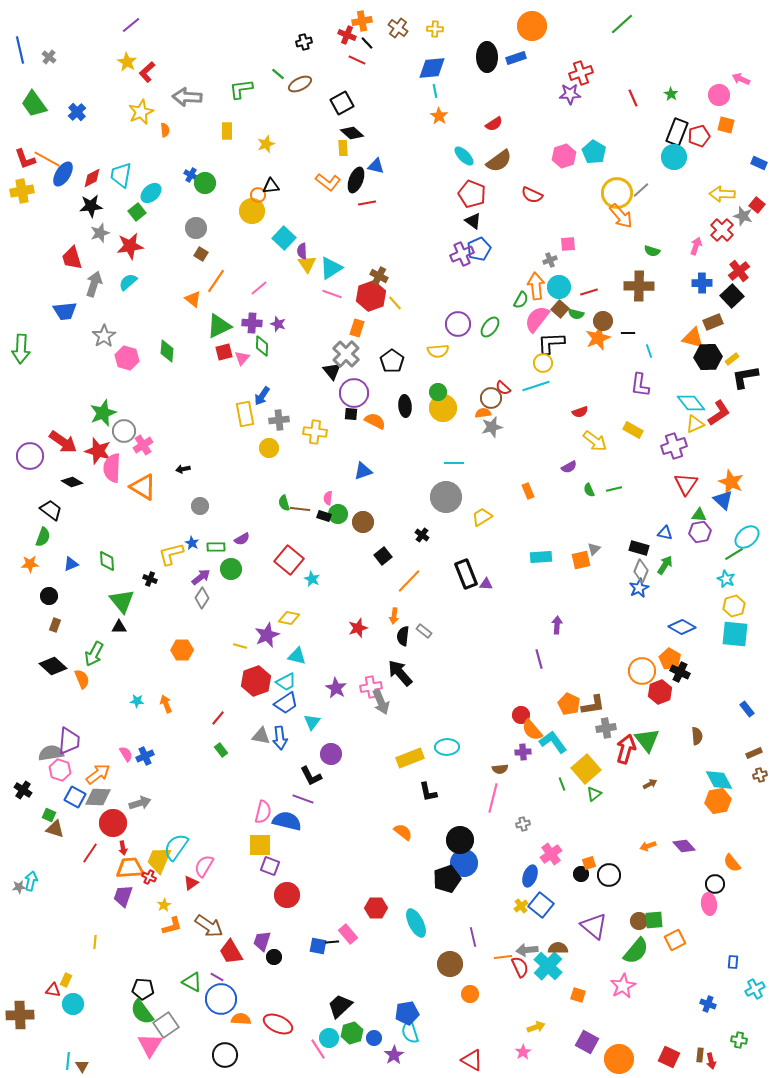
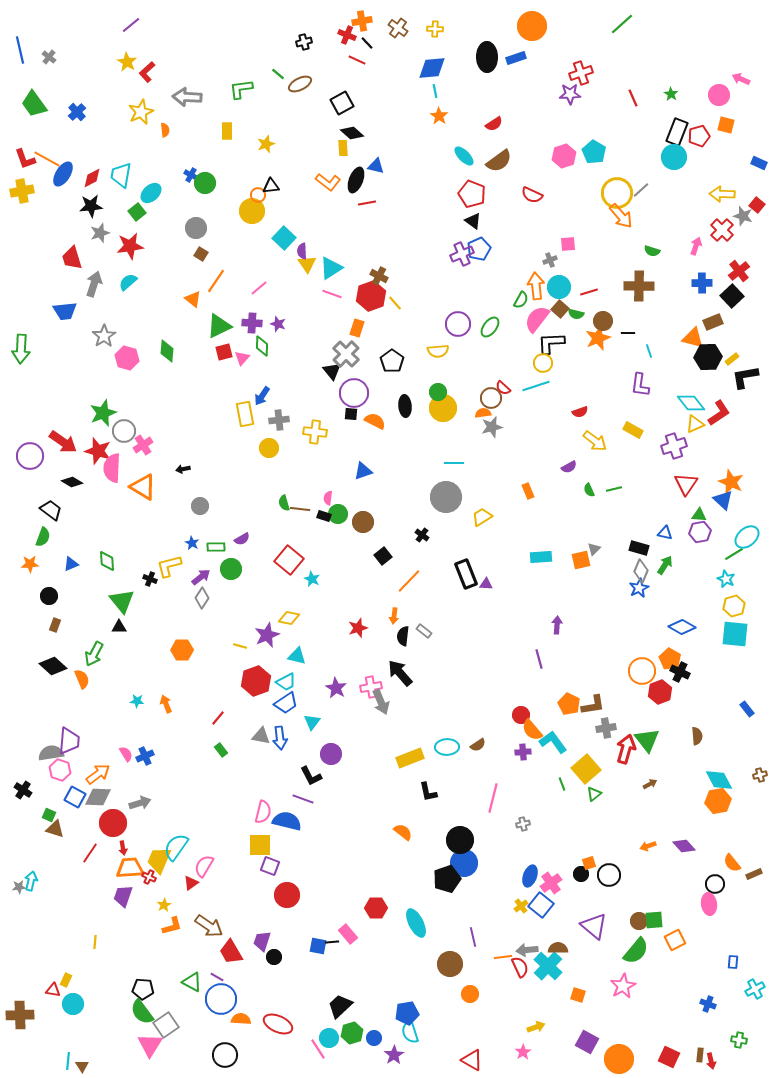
yellow L-shape at (171, 554): moved 2 px left, 12 px down
brown rectangle at (754, 753): moved 121 px down
brown semicircle at (500, 769): moved 22 px left, 24 px up; rotated 28 degrees counterclockwise
pink cross at (551, 854): moved 29 px down
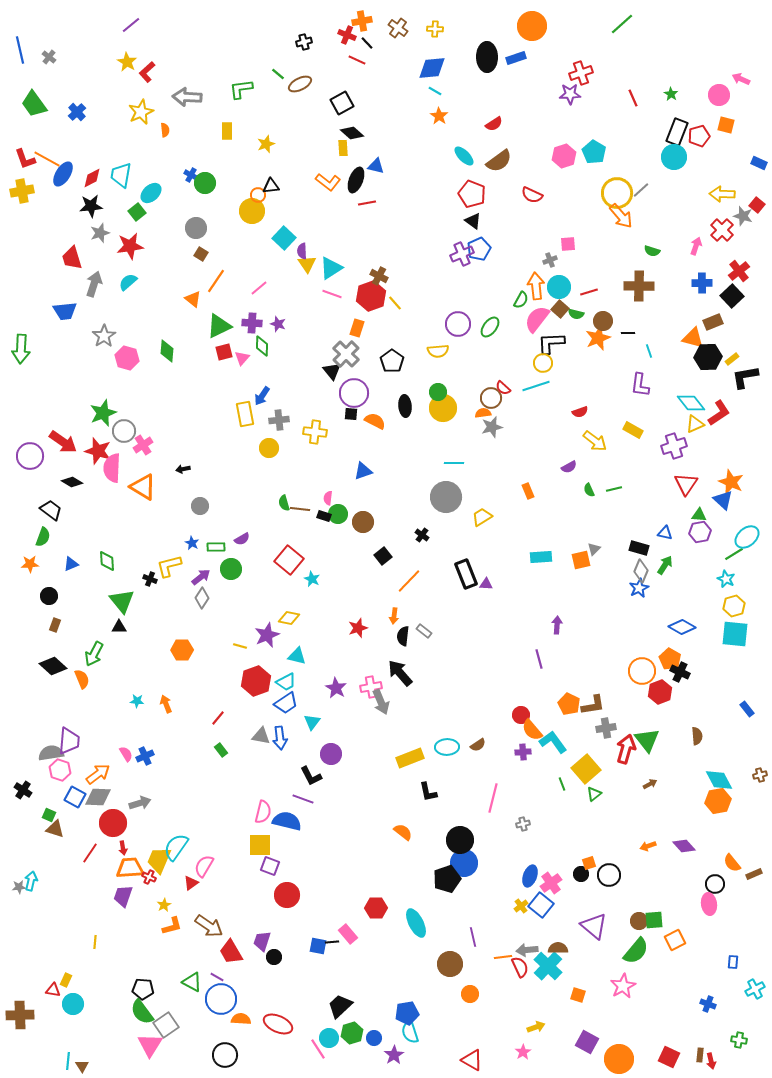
cyan line at (435, 91): rotated 48 degrees counterclockwise
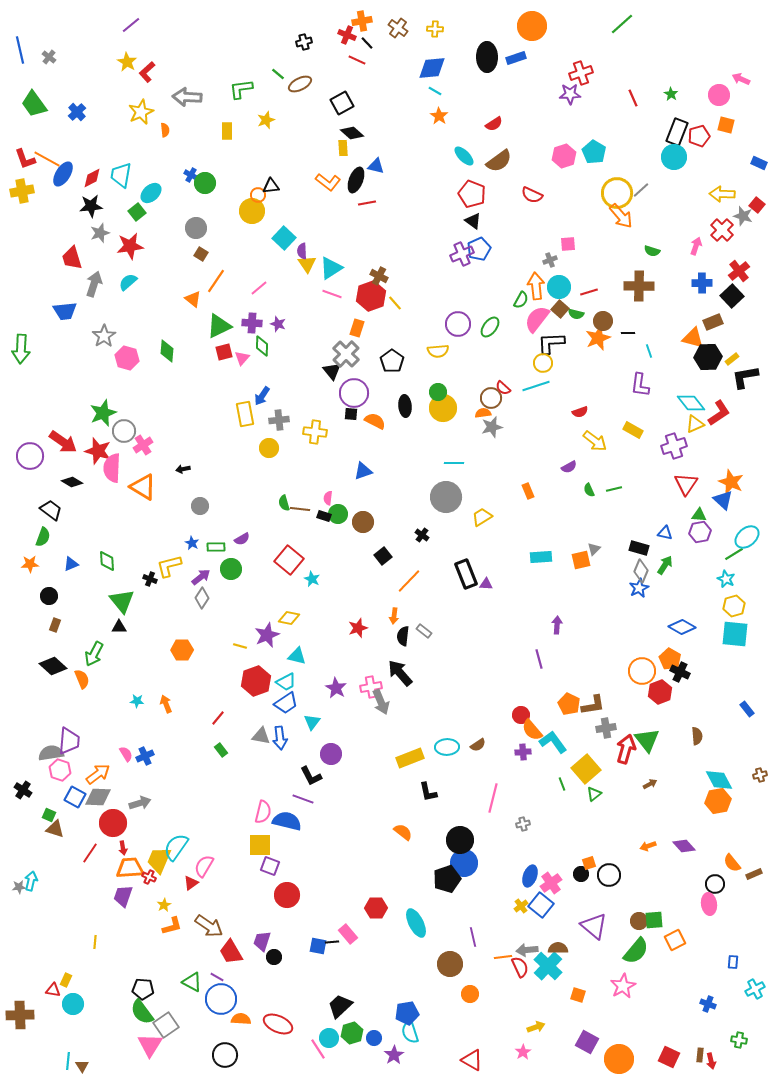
yellow star at (266, 144): moved 24 px up
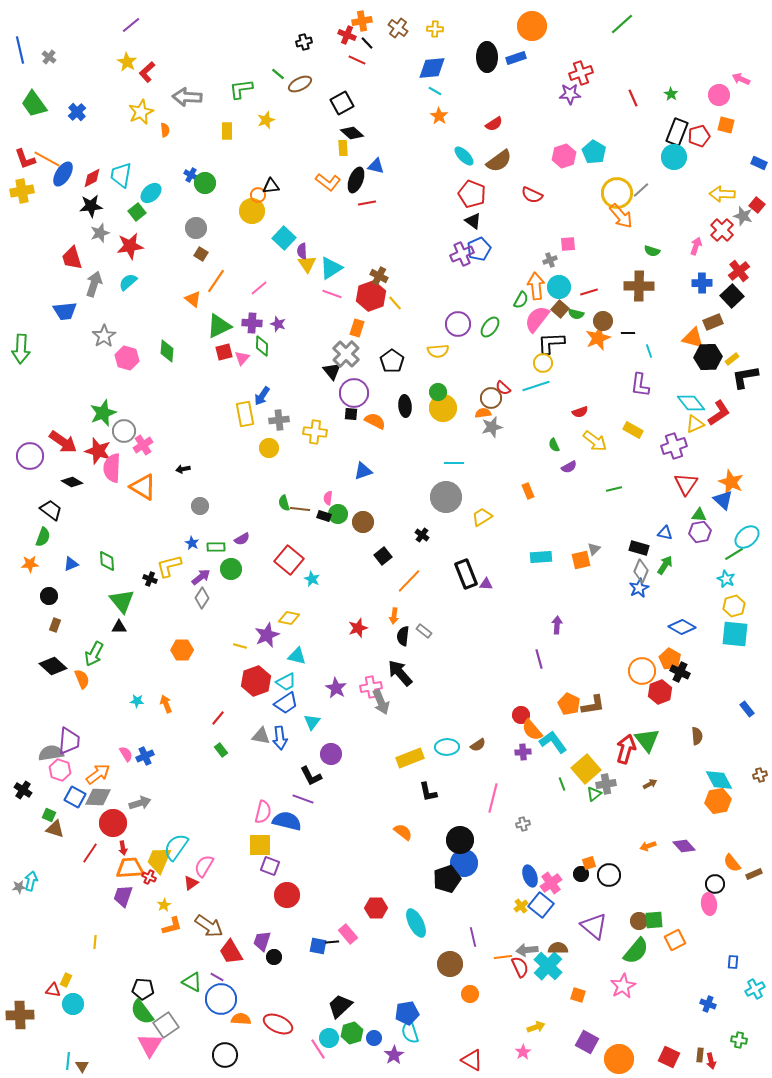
green semicircle at (589, 490): moved 35 px left, 45 px up
gray cross at (606, 728): moved 56 px down
blue ellipse at (530, 876): rotated 40 degrees counterclockwise
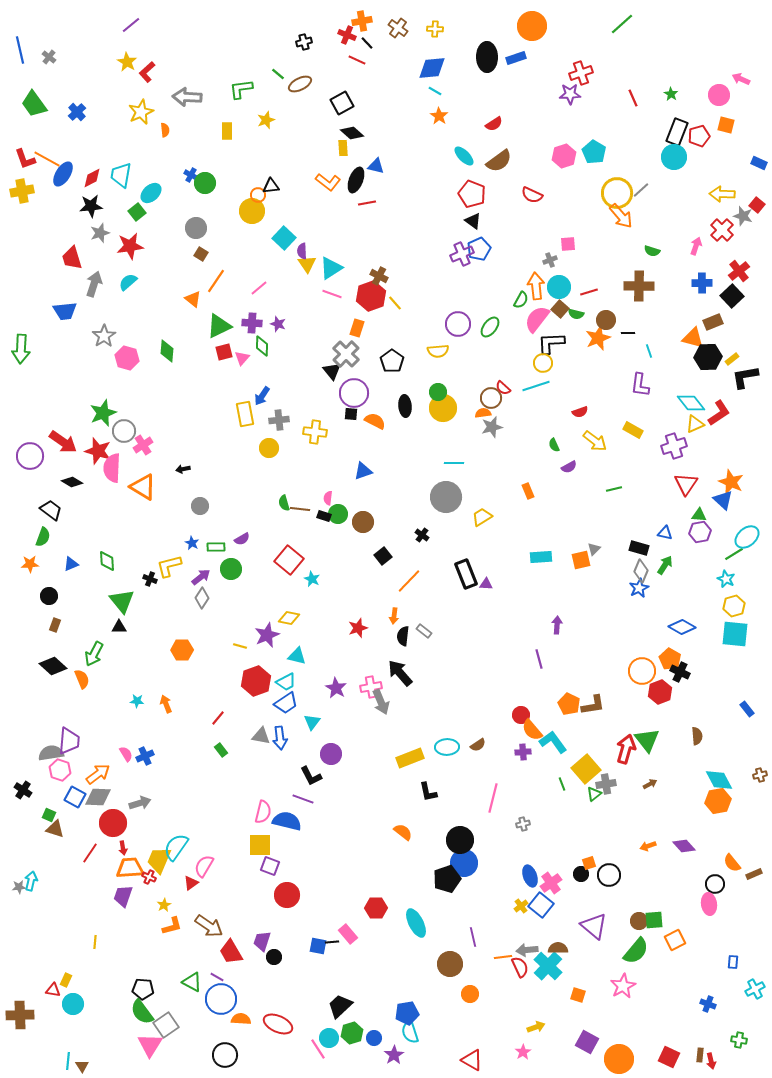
brown circle at (603, 321): moved 3 px right, 1 px up
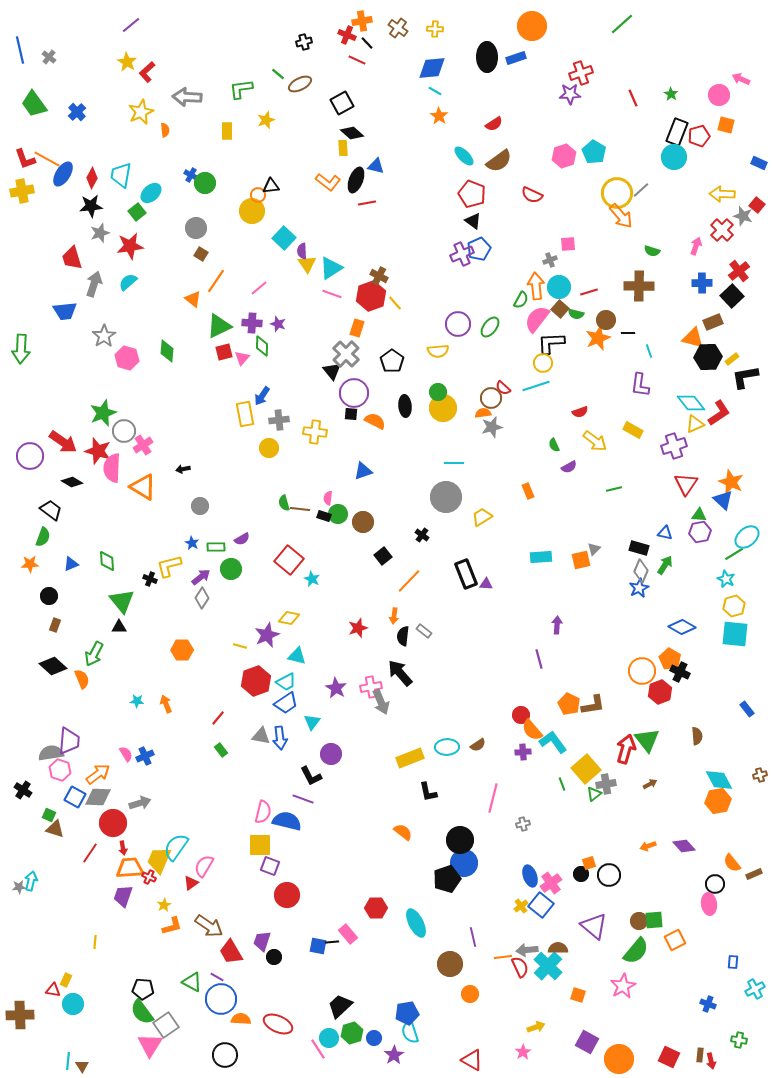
red diamond at (92, 178): rotated 35 degrees counterclockwise
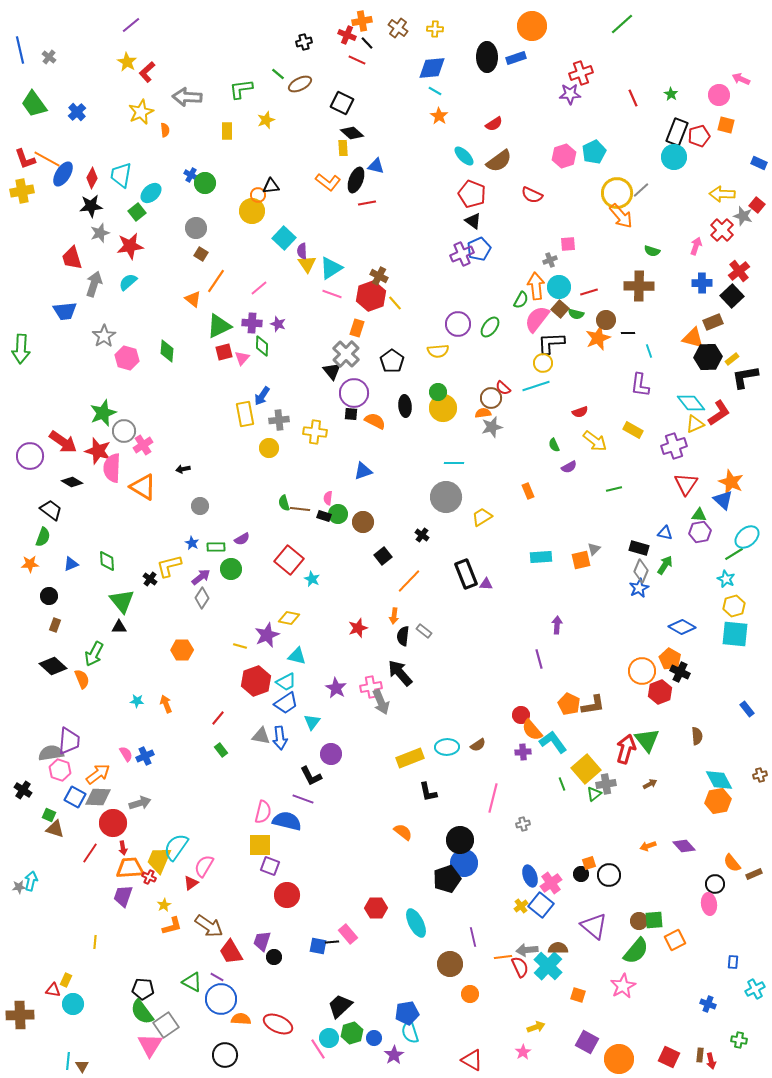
black square at (342, 103): rotated 35 degrees counterclockwise
cyan pentagon at (594, 152): rotated 15 degrees clockwise
black cross at (150, 579): rotated 16 degrees clockwise
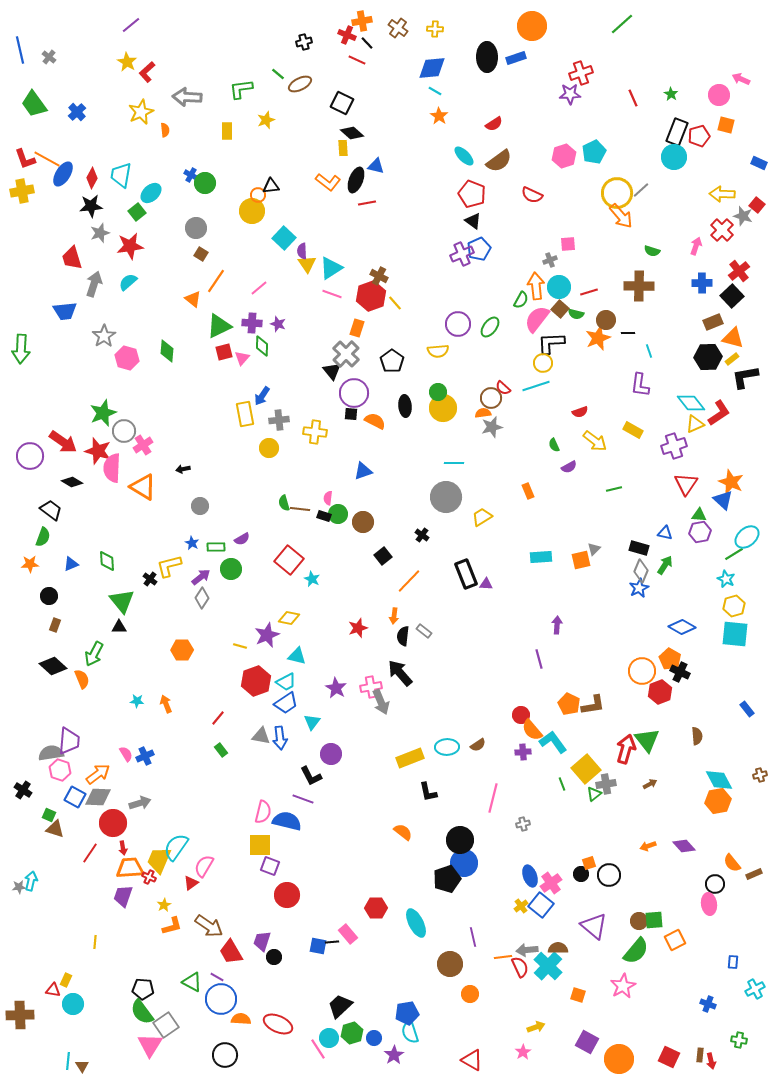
orange triangle at (693, 338): moved 40 px right
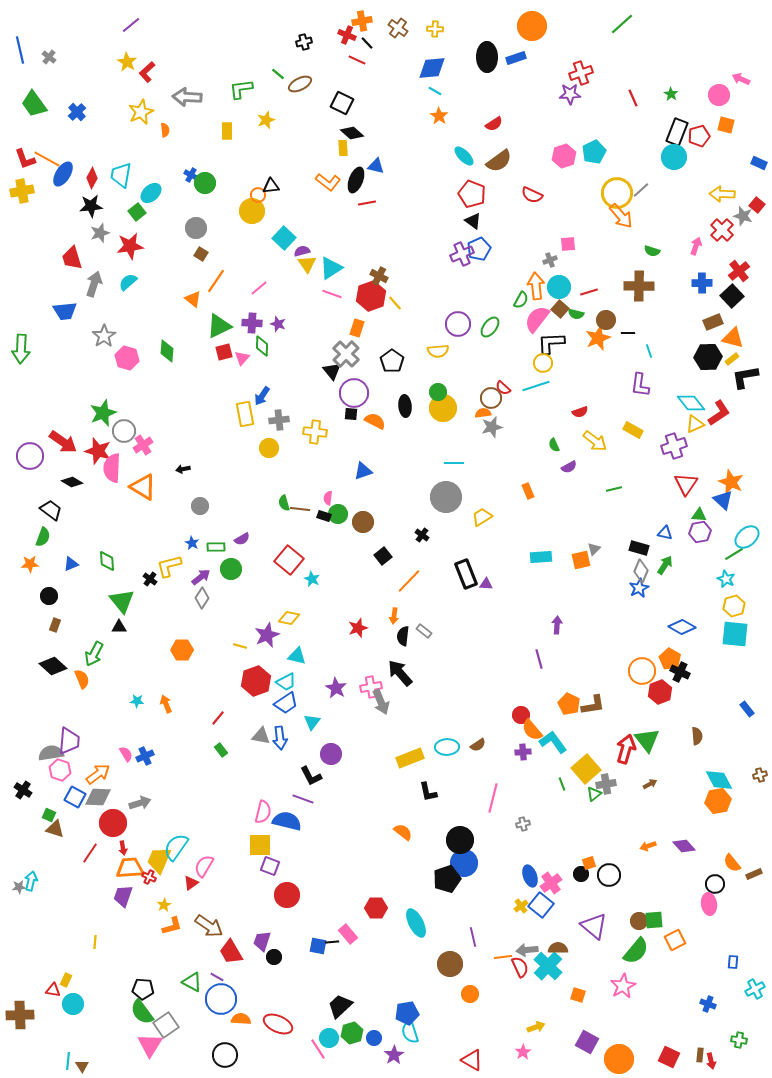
purple semicircle at (302, 251): rotated 77 degrees clockwise
